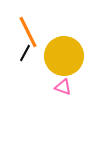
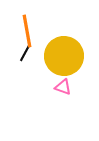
orange line: moved 1 px left, 1 px up; rotated 16 degrees clockwise
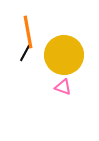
orange line: moved 1 px right, 1 px down
yellow circle: moved 1 px up
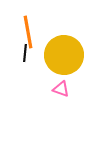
black line: rotated 24 degrees counterclockwise
pink triangle: moved 2 px left, 2 px down
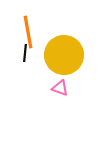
pink triangle: moved 1 px left, 1 px up
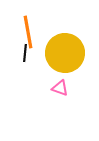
yellow circle: moved 1 px right, 2 px up
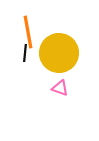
yellow circle: moved 6 px left
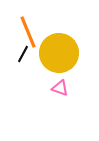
orange line: rotated 12 degrees counterclockwise
black line: moved 2 px left, 1 px down; rotated 24 degrees clockwise
